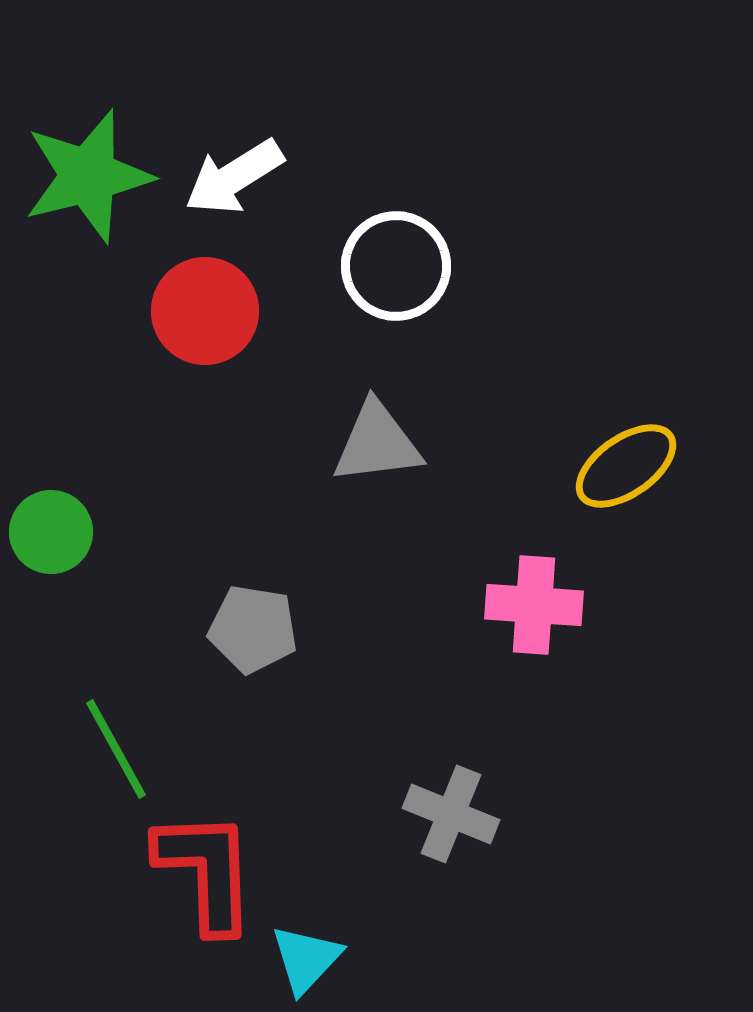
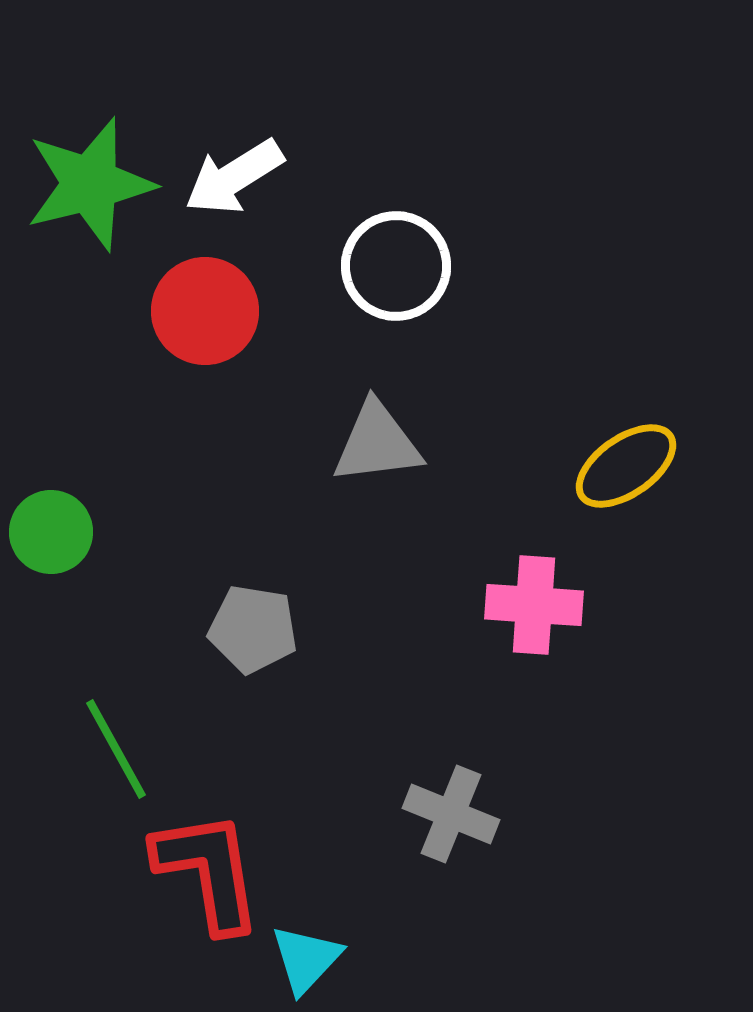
green star: moved 2 px right, 8 px down
red L-shape: moved 2 px right; rotated 7 degrees counterclockwise
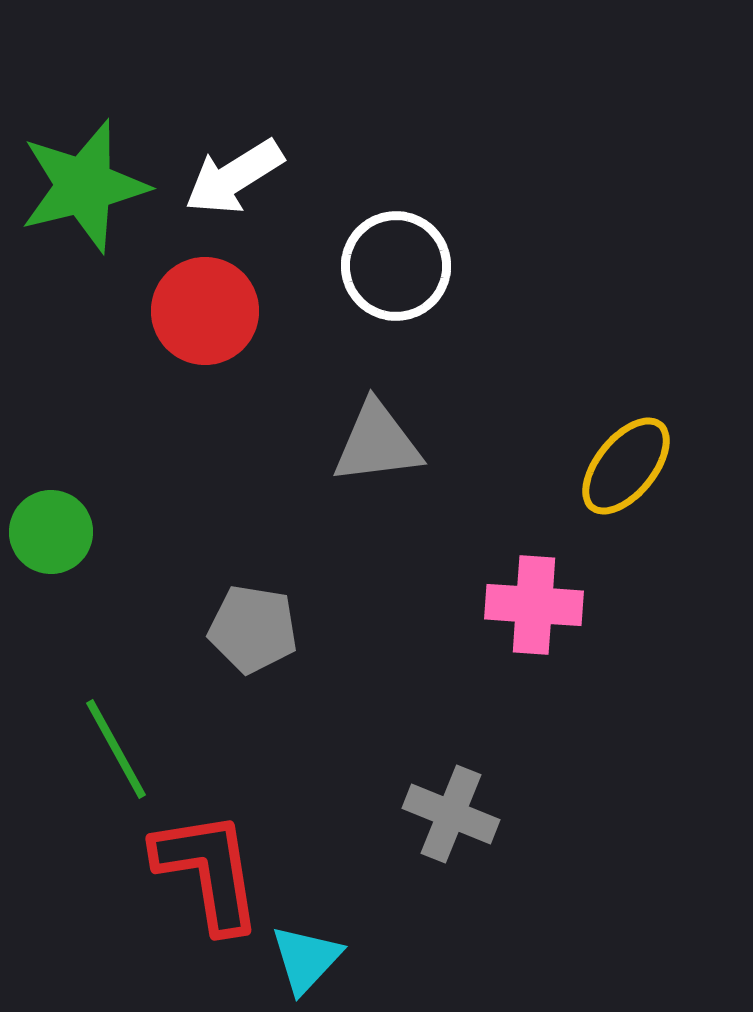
green star: moved 6 px left, 2 px down
yellow ellipse: rotated 16 degrees counterclockwise
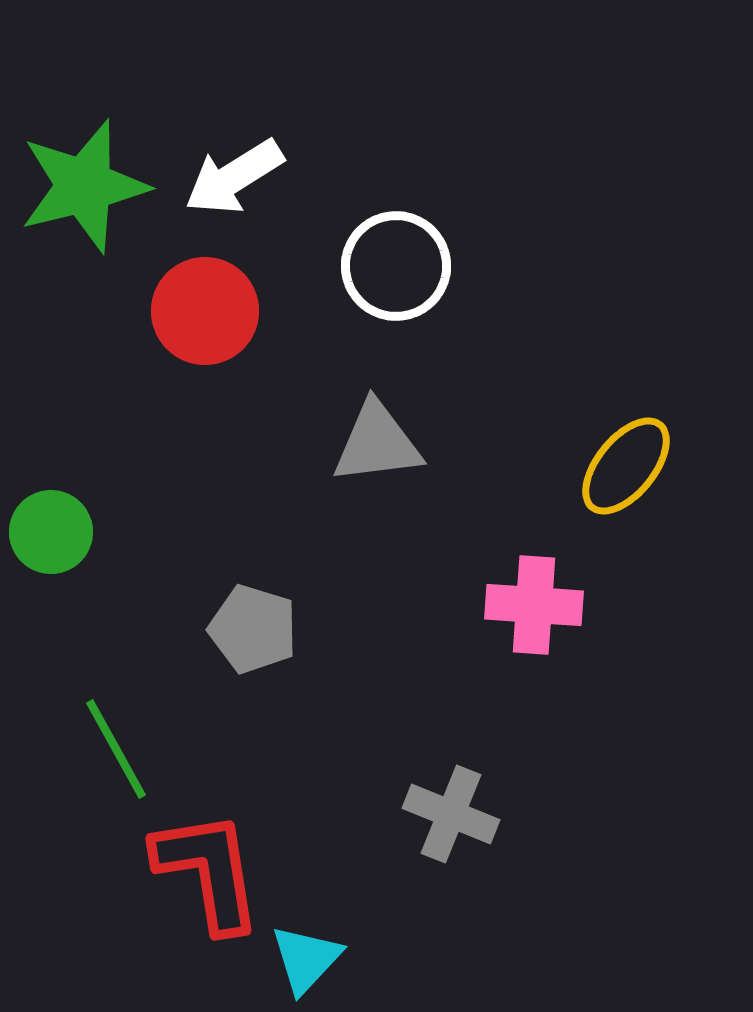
gray pentagon: rotated 8 degrees clockwise
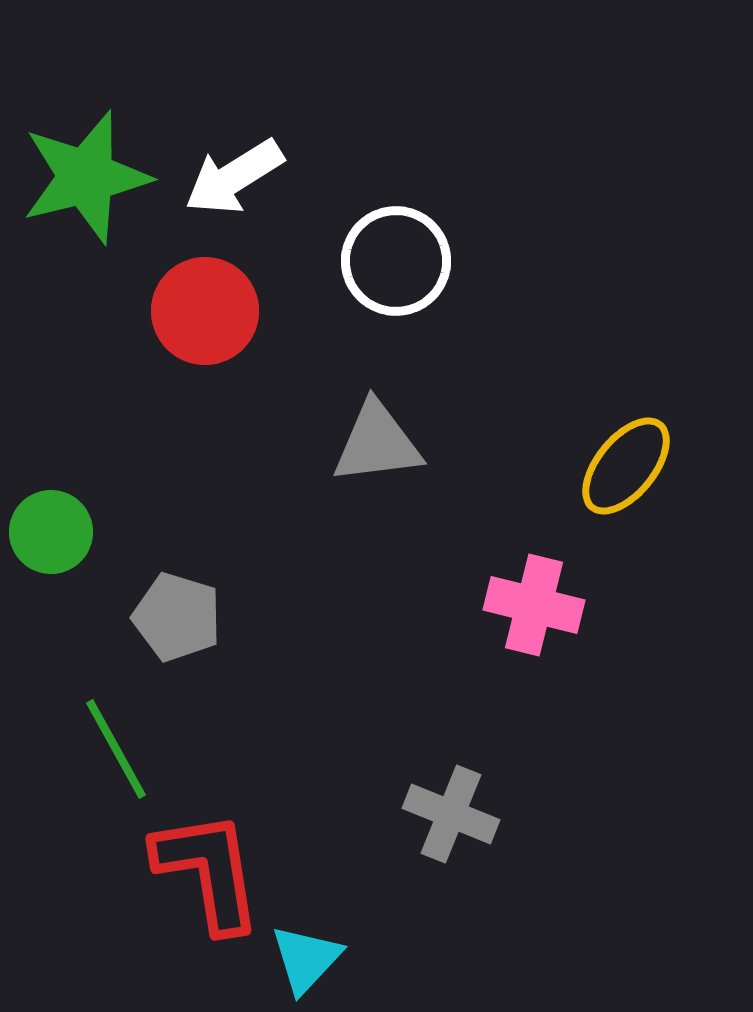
green star: moved 2 px right, 9 px up
white circle: moved 5 px up
pink cross: rotated 10 degrees clockwise
gray pentagon: moved 76 px left, 12 px up
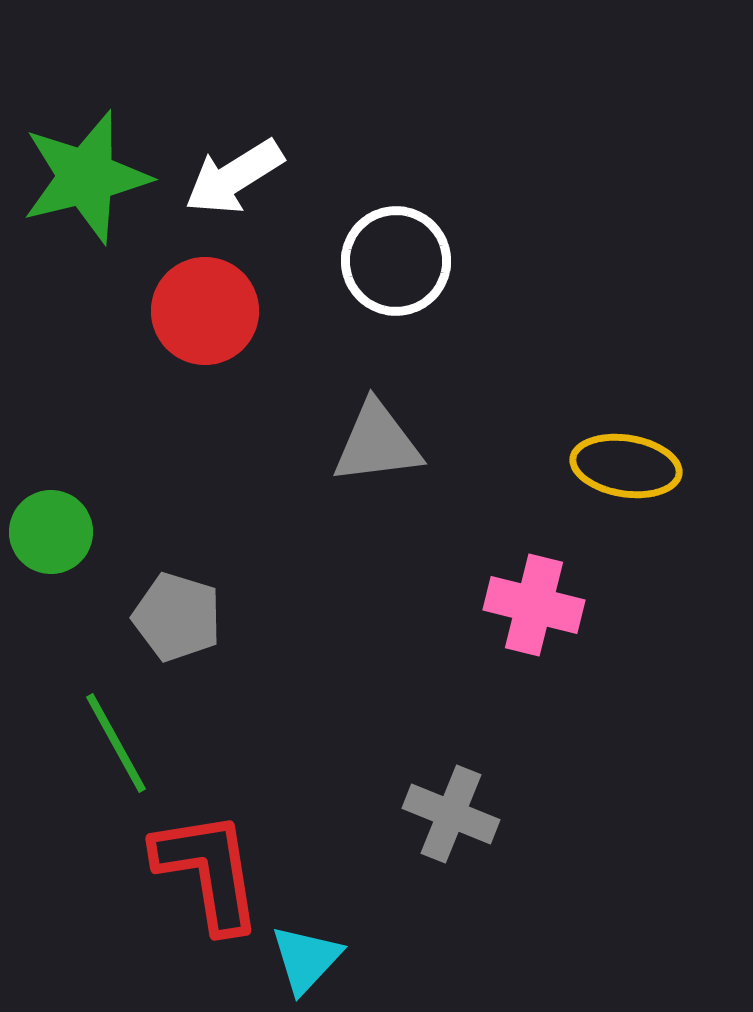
yellow ellipse: rotated 60 degrees clockwise
green line: moved 6 px up
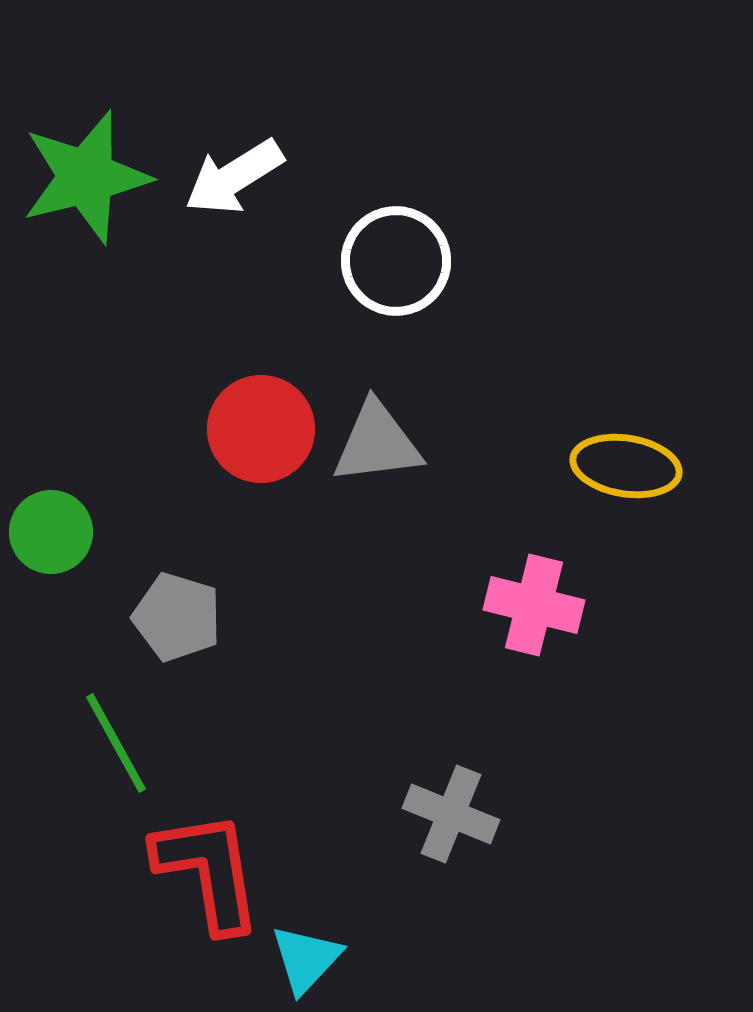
red circle: moved 56 px right, 118 px down
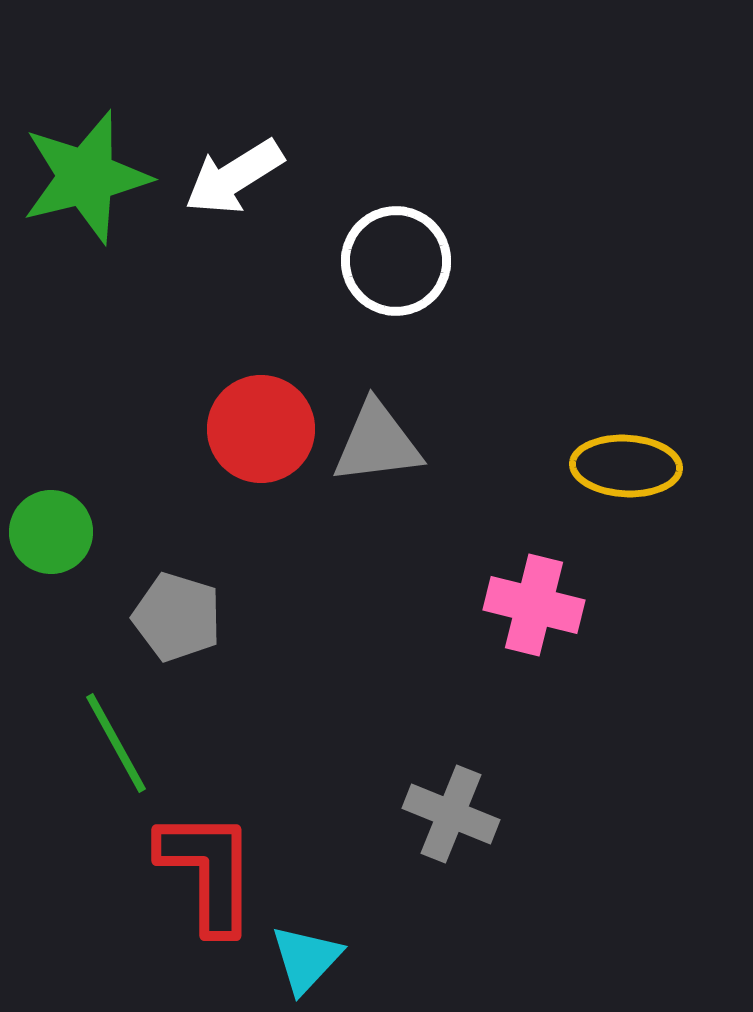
yellow ellipse: rotated 6 degrees counterclockwise
red L-shape: rotated 9 degrees clockwise
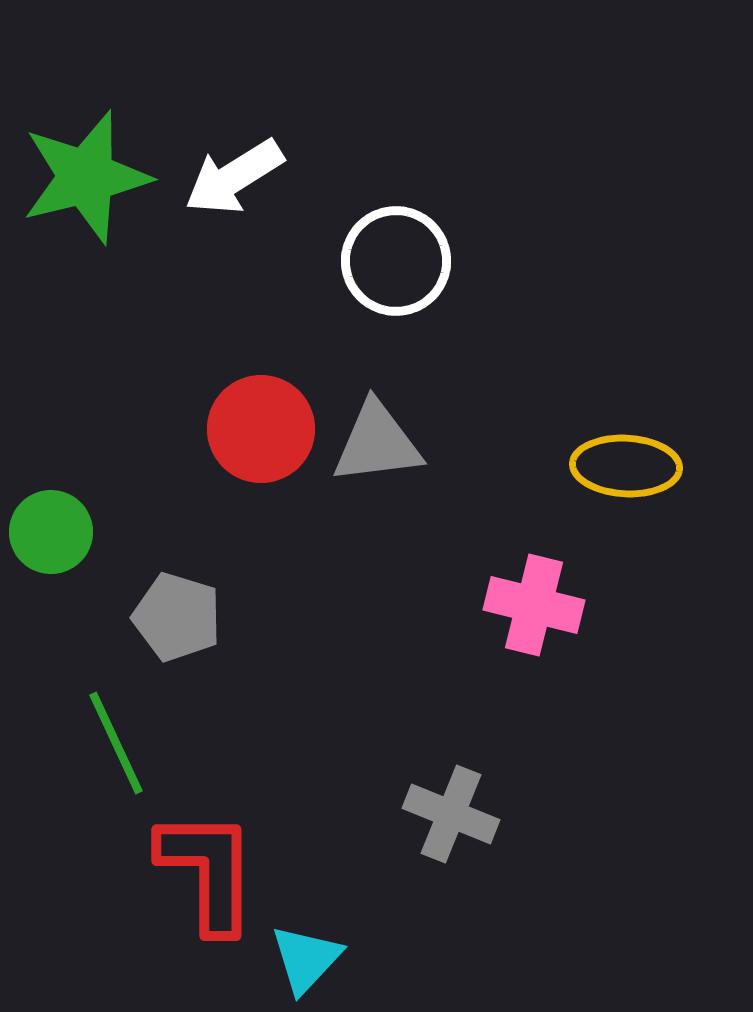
green line: rotated 4 degrees clockwise
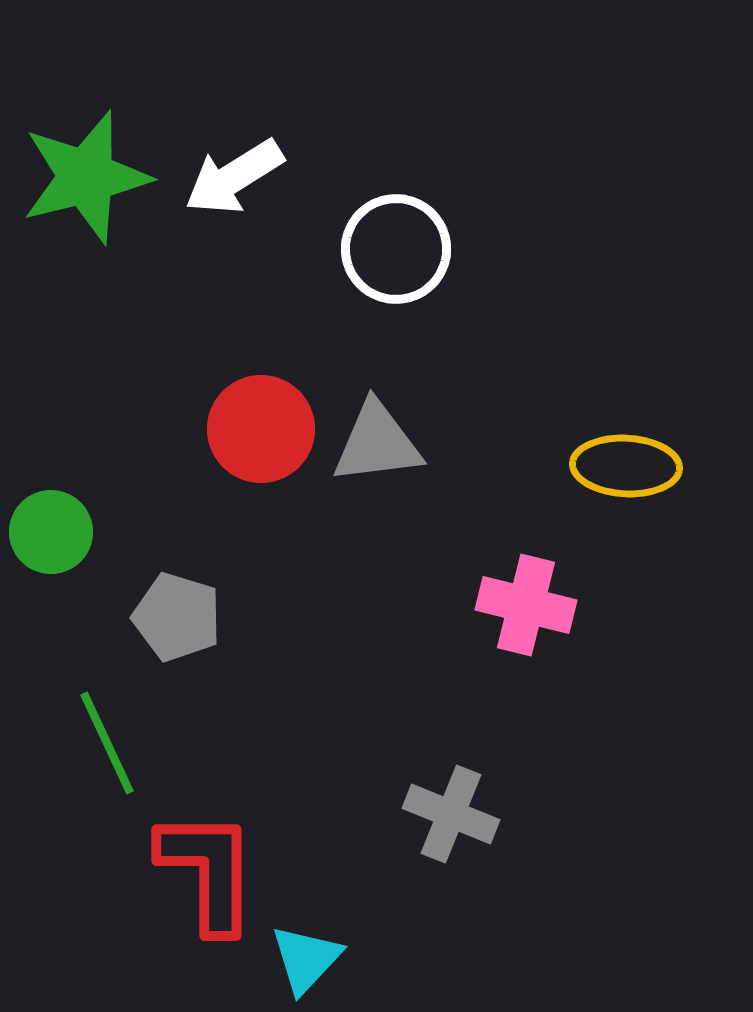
white circle: moved 12 px up
pink cross: moved 8 px left
green line: moved 9 px left
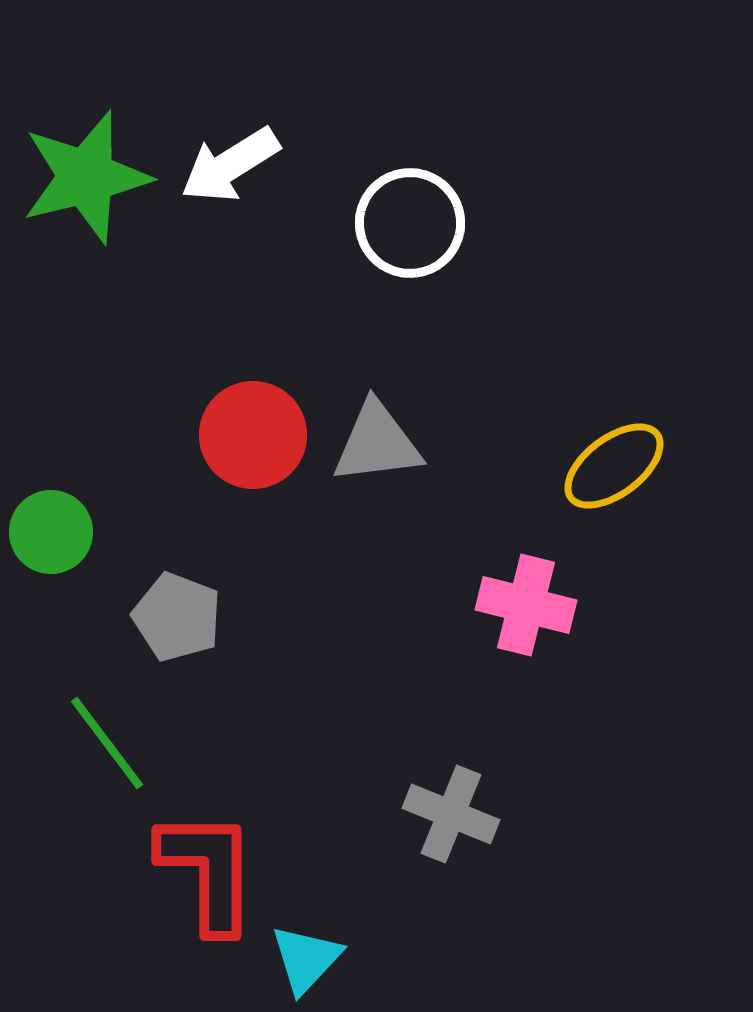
white arrow: moved 4 px left, 12 px up
white circle: moved 14 px right, 26 px up
red circle: moved 8 px left, 6 px down
yellow ellipse: moved 12 px left; rotated 40 degrees counterclockwise
gray pentagon: rotated 4 degrees clockwise
green line: rotated 12 degrees counterclockwise
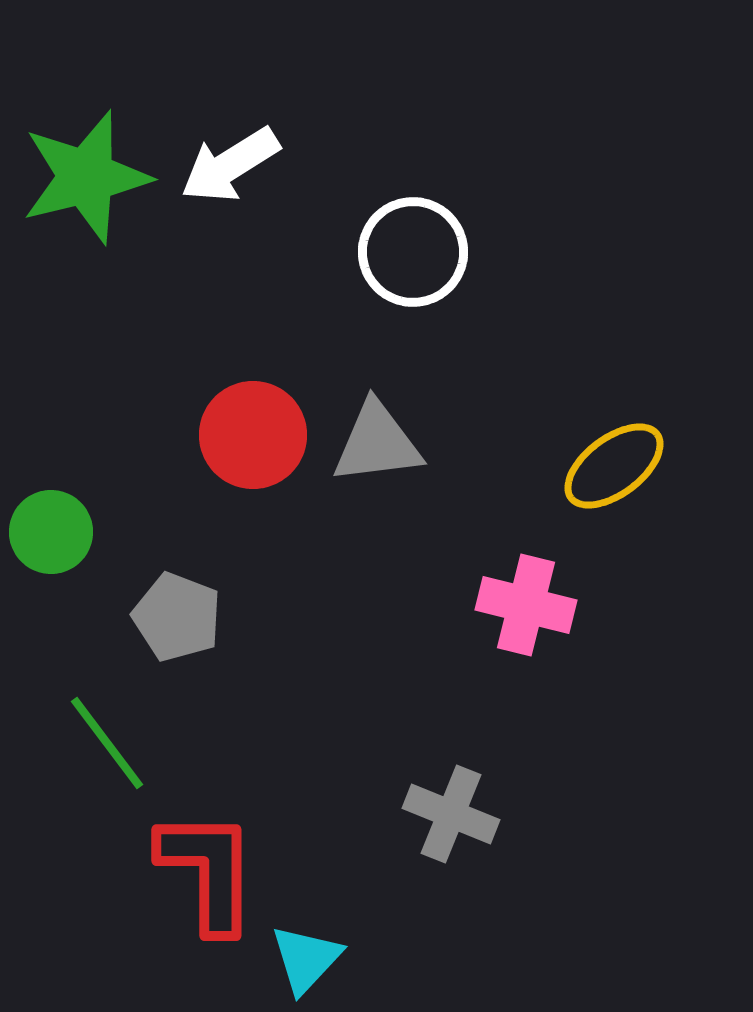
white circle: moved 3 px right, 29 px down
